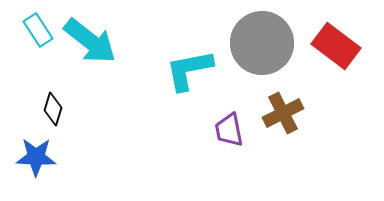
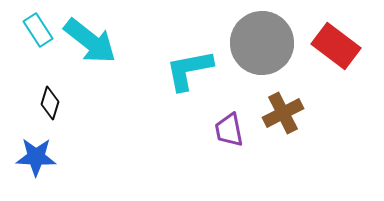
black diamond: moved 3 px left, 6 px up
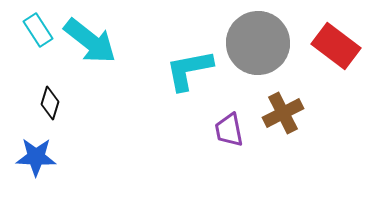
gray circle: moved 4 px left
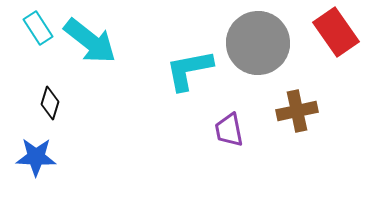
cyan rectangle: moved 2 px up
red rectangle: moved 14 px up; rotated 18 degrees clockwise
brown cross: moved 14 px right, 2 px up; rotated 15 degrees clockwise
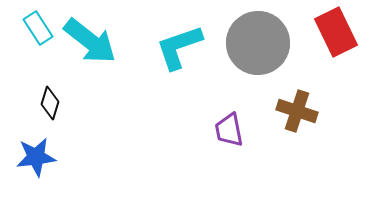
red rectangle: rotated 9 degrees clockwise
cyan L-shape: moved 10 px left, 23 px up; rotated 8 degrees counterclockwise
brown cross: rotated 30 degrees clockwise
blue star: rotated 9 degrees counterclockwise
